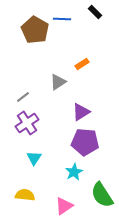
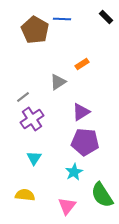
black rectangle: moved 11 px right, 5 px down
purple cross: moved 5 px right, 4 px up
pink triangle: moved 3 px right; rotated 18 degrees counterclockwise
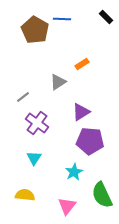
purple cross: moved 5 px right, 4 px down; rotated 20 degrees counterclockwise
purple pentagon: moved 5 px right, 1 px up
green semicircle: rotated 8 degrees clockwise
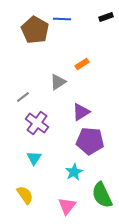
black rectangle: rotated 64 degrees counterclockwise
yellow semicircle: rotated 48 degrees clockwise
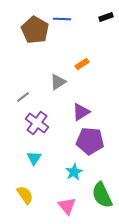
pink triangle: rotated 18 degrees counterclockwise
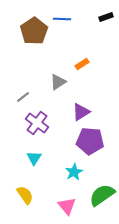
brown pentagon: moved 1 px left, 1 px down; rotated 8 degrees clockwise
green semicircle: rotated 80 degrees clockwise
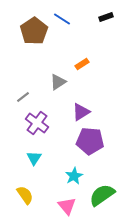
blue line: rotated 30 degrees clockwise
cyan star: moved 4 px down
